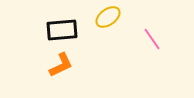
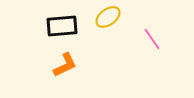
black rectangle: moved 4 px up
orange L-shape: moved 4 px right
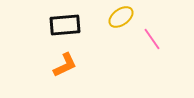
yellow ellipse: moved 13 px right
black rectangle: moved 3 px right, 1 px up
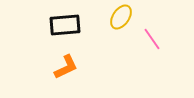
yellow ellipse: rotated 20 degrees counterclockwise
orange L-shape: moved 1 px right, 2 px down
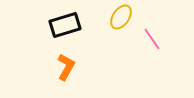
black rectangle: rotated 12 degrees counterclockwise
orange L-shape: rotated 36 degrees counterclockwise
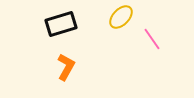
yellow ellipse: rotated 10 degrees clockwise
black rectangle: moved 4 px left, 1 px up
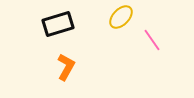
black rectangle: moved 3 px left
pink line: moved 1 px down
